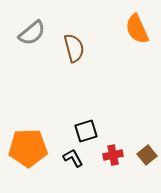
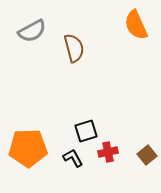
orange semicircle: moved 1 px left, 4 px up
gray semicircle: moved 2 px up; rotated 12 degrees clockwise
red cross: moved 5 px left, 3 px up
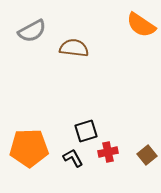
orange semicircle: moved 5 px right; rotated 32 degrees counterclockwise
brown semicircle: rotated 68 degrees counterclockwise
orange pentagon: moved 1 px right
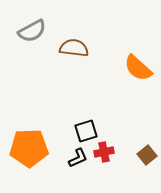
orange semicircle: moved 3 px left, 43 px down; rotated 8 degrees clockwise
red cross: moved 4 px left
black L-shape: moved 5 px right; rotated 95 degrees clockwise
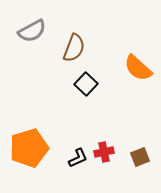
brown semicircle: rotated 104 degrees clockwise
black square: moved 47 px up; rotated 30 degrees counterclockwise
orange pentagon: rotated 15 degrees counterclockwise
brown square: moved 7 px left, 2 px down; rotated 18 degrees clockwise
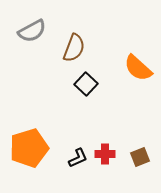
red cross: moved 1 px right, 2 px down; rotated 12 degrees clockwise
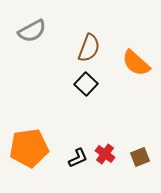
brown semicircle: moved 15 px right
orange semicircle: moved 2 px left, 5 px up
orange pentagon: rotated 9 degrees clockwise
red cross: rotated 36 degrees clockwise
